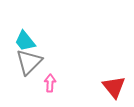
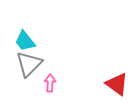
gray triangle: moved 2 px down
red triangle: moved 3 px right, 3 px up; rotated 15 degrees counterclockwise
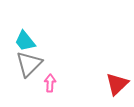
red triangle: rotated 40 degrees clockwise
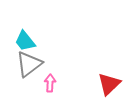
gray triangle: rotated 8 degrees clockwise
red triangle: moved 8 px left
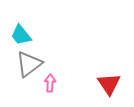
cyan trapezoid: moved 4 px left, 6 px up
red triangle: rotated 20 degrees counterclockwise
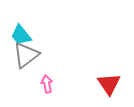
gray triangle: moved 3 px left, 9 px up
pink arrow: moved 3 px left, 1 px down; rotated 12 degrees counterclockwise
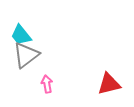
red triangle: rotated 50 degrees clockwise
